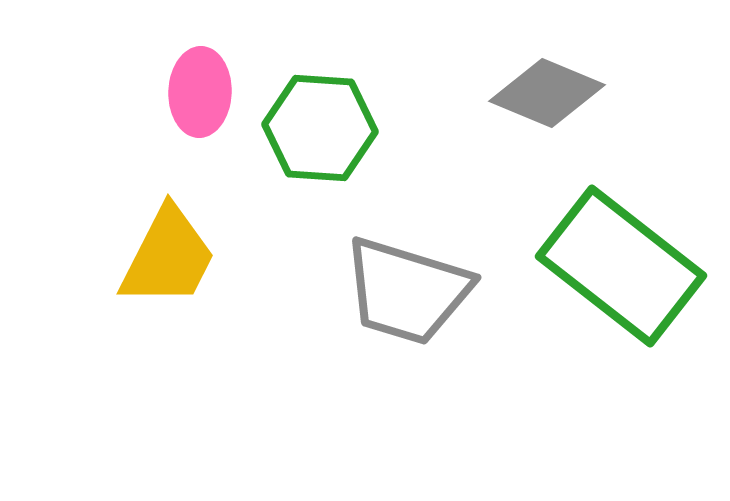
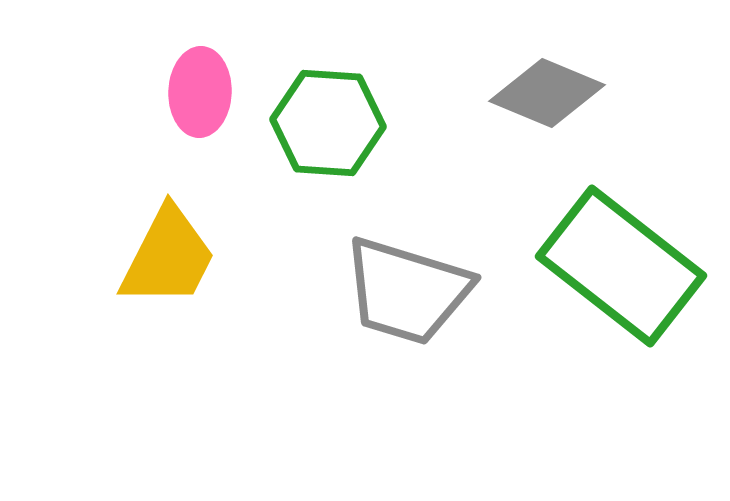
green hexagon: moved 8 px right, 5 px up
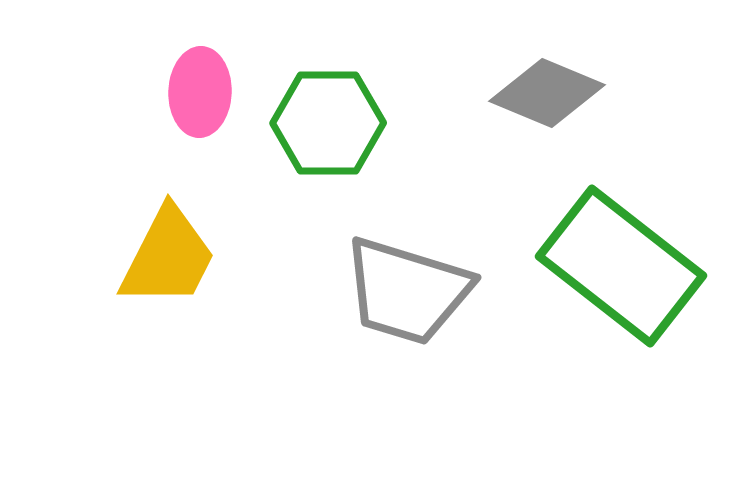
green hexagon: rotated 4 degrees counterclockwise
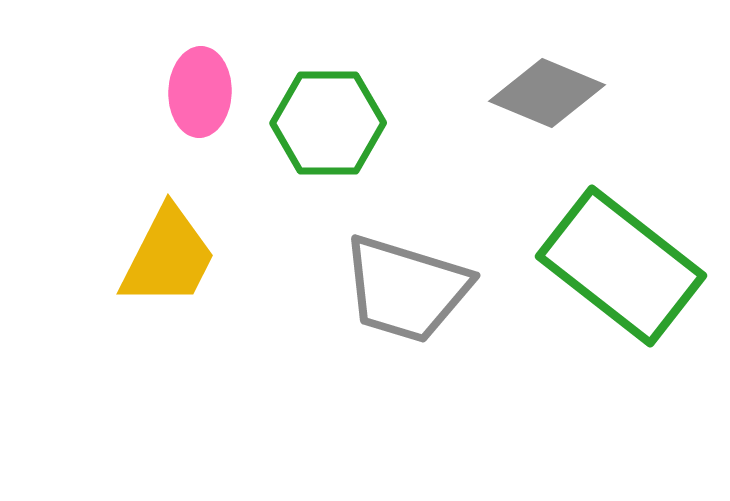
gray trapezoid: moved 1 px left, 2 px up
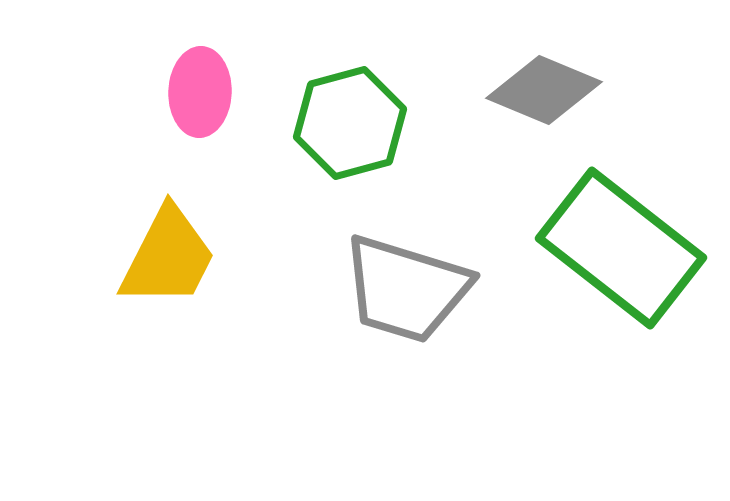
gray diamond: moved 3 px left, 3 px up
green hexagon: moved 22 px right; rotated 15 degrees counterclockwise
green rectangle: moved 18 px up
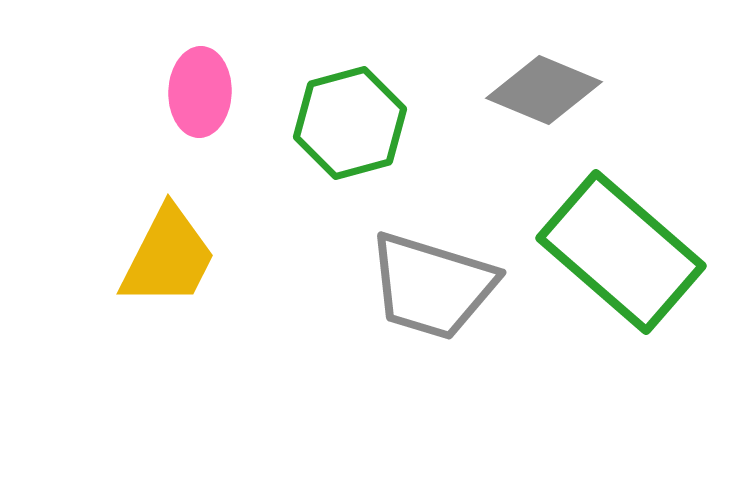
green rectangle: moved 4 px down; rotated 3 degrees clockwise
gray trapezoid: moved 26 px right, 3 px up
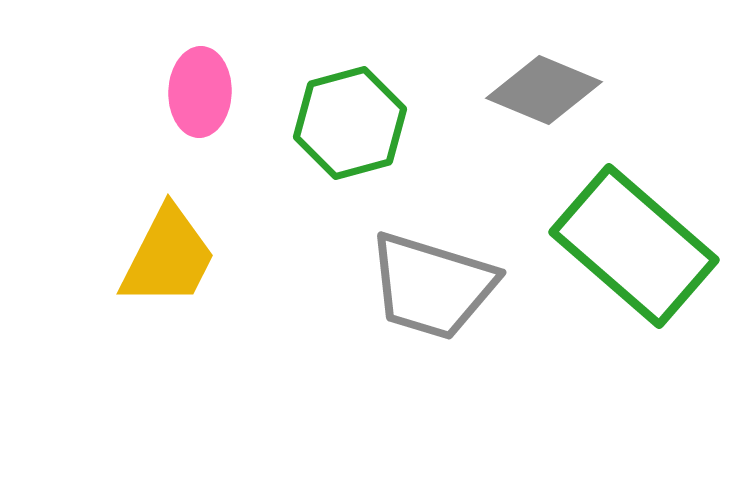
green rectangle: moved 13 px right, 6 px up
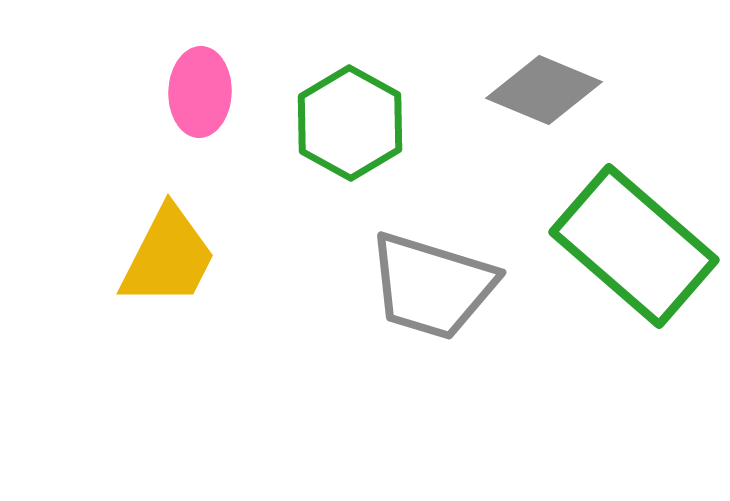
green hexagon: rotated 16 degrees counterclockwise
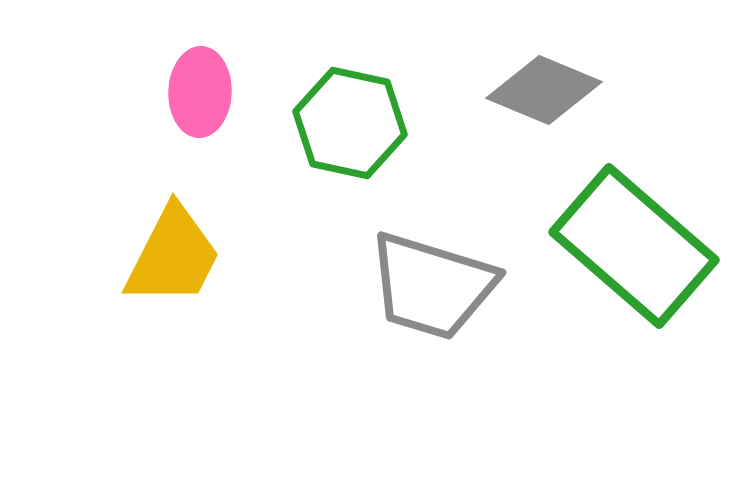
green hexagon: rotated 17 degrees counterclockwise
yellow trapezoid: moved 5 px right, 1 px up
